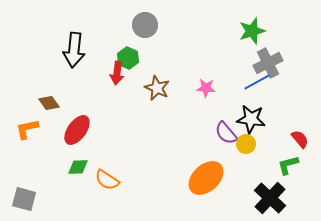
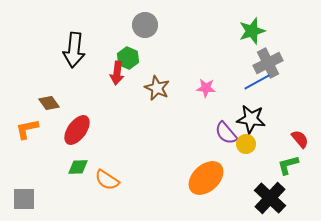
gray square: rotated 15 degrees counterclockwise
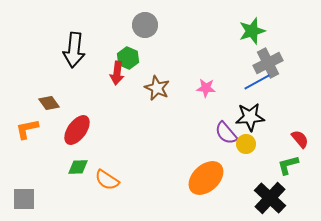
black star: moved 1 px left, 2 px up; rotated 12 degrees counterclockwise
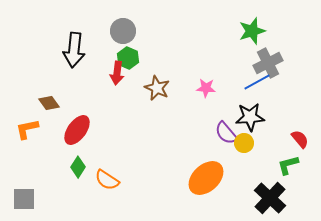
gray circle: moved 22 px left, 6 px down
yellow circle: moved 2 px left, 1 px up
green diamond: rotated 55 degrees counterclockwise
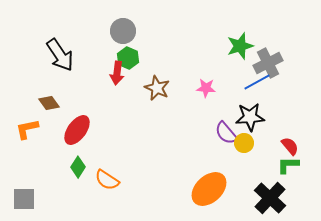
green star: moved 12 px left, 15 px down
black arrow: moved 14 px left, 5 px down; rotated 40 degrees counterclockwise
red semicircle: moved 10 px left, 7 px down
green L-shape: rotated 15 degrees clockwise
orange ellipse: moved 3 px right, 11 px down
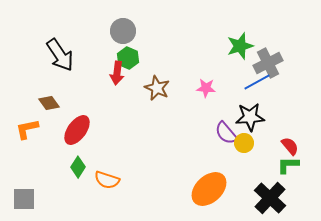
orange semicircle: rotated 15 degrees counterclockwise
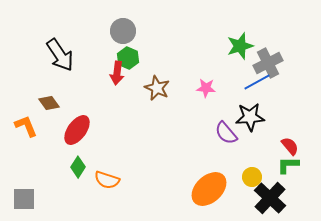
orange L-shape: moved 1 px left, 3 px up; rotated 80 degrees clockwise
yellow circle: moved 8 px right, 34 px down
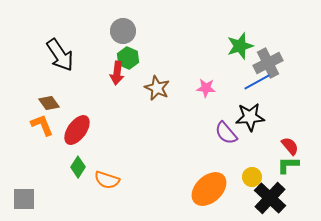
orange L-shape: moved 16 px right, 1 px up
